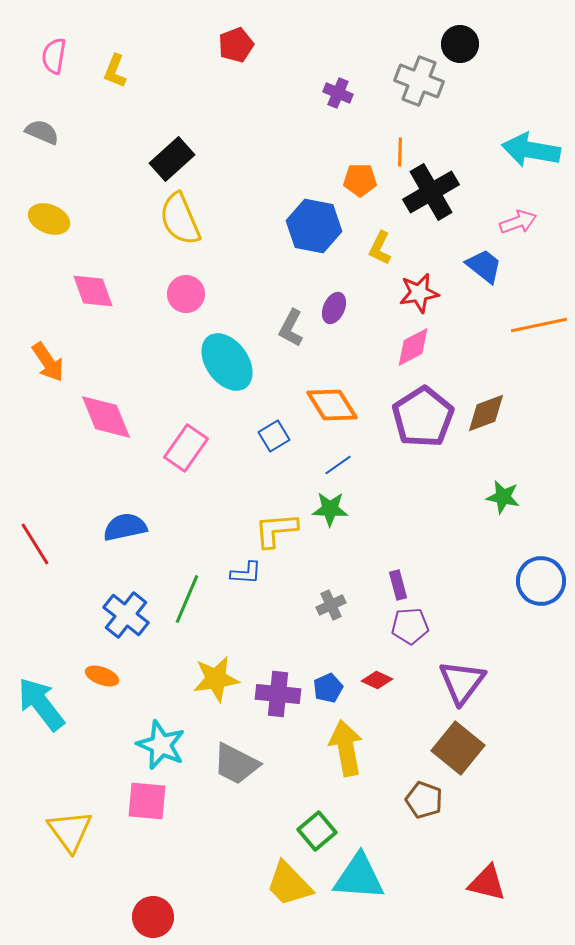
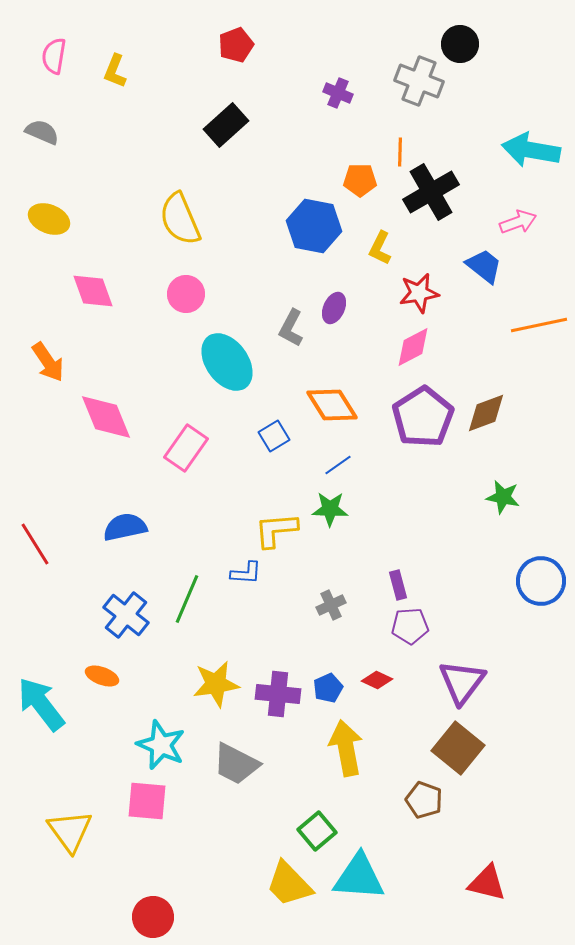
black rectangle at (172, 159): moved 54 px right, 34 px up
yellow star at (216, 679): moved 5 px down
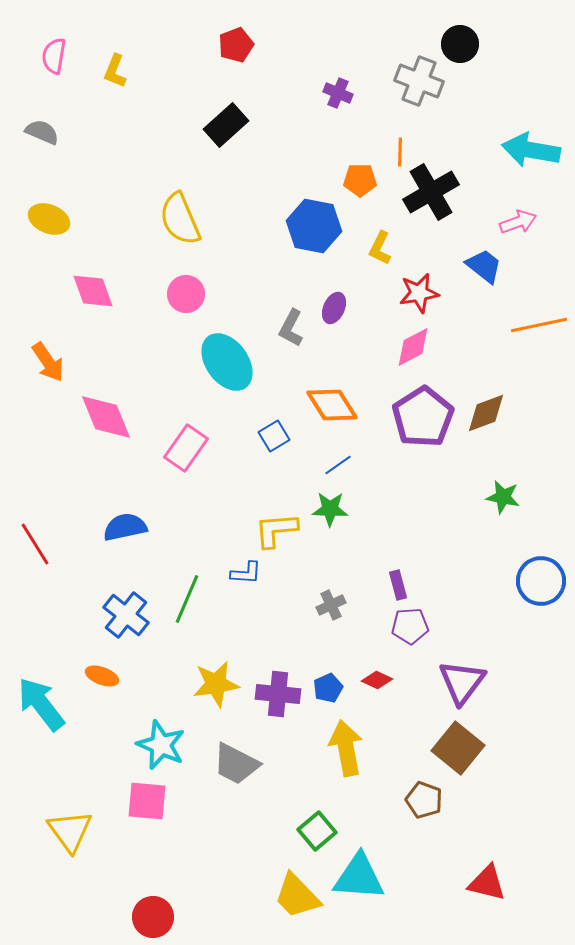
yellow trapezoid at (289, 884): moved 8 px right, 12 px down
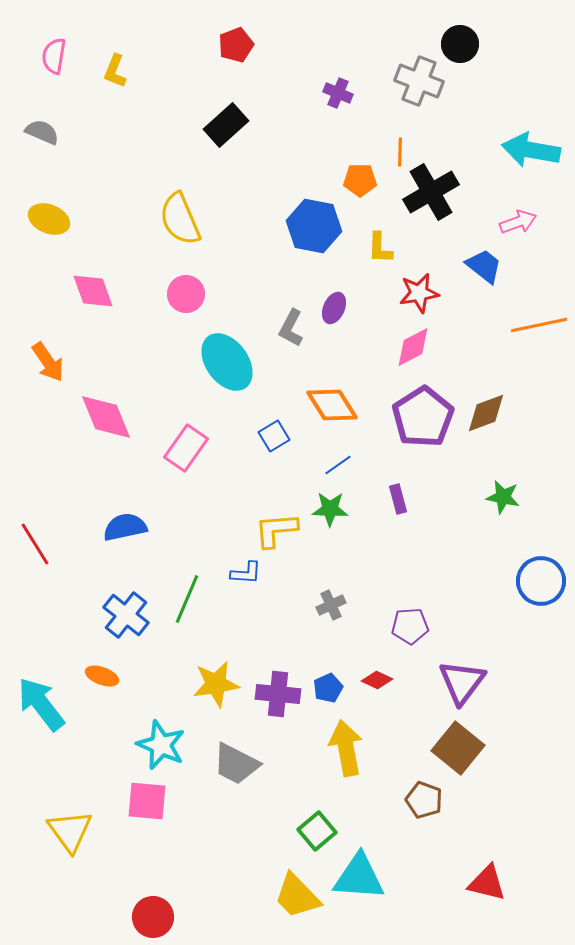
yellow L-shape at (380, 248): rotated 24 degrees counterclockwise
purple rectangle at (398, 585): moved 86 px up
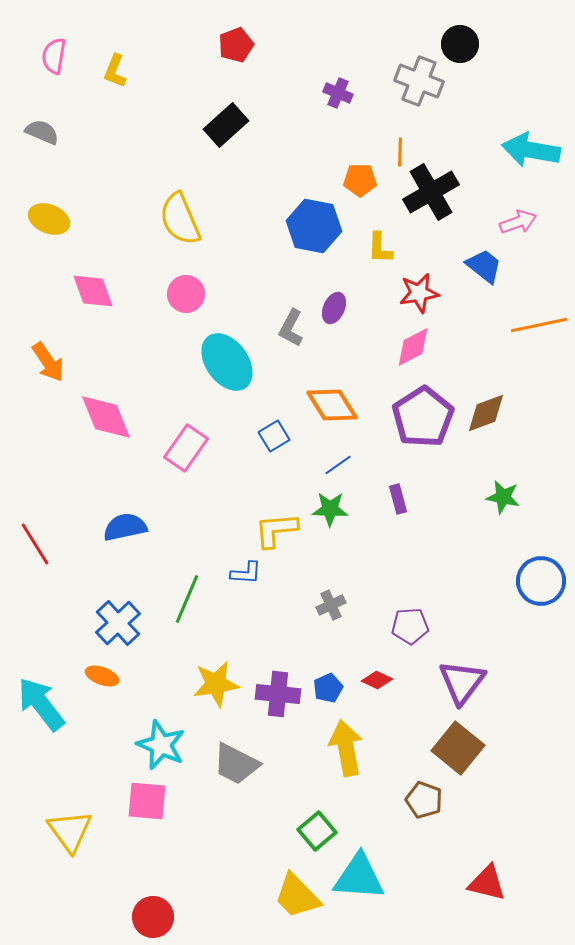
blue cross at (126, 615): moved 8 px left, 8 px down; rotated 9 degrees clockwise
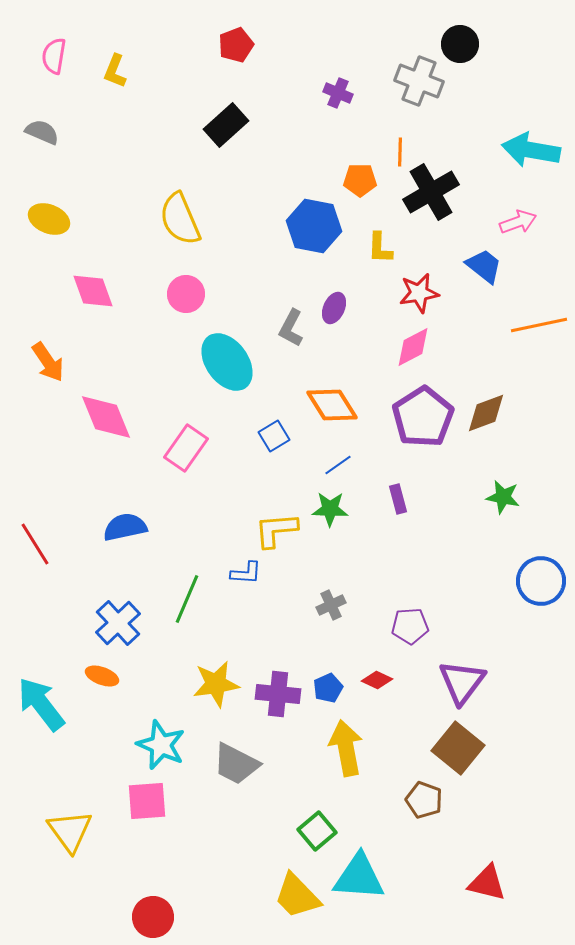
pink square at (147, 801): rotated 9 degrees counterclockwise
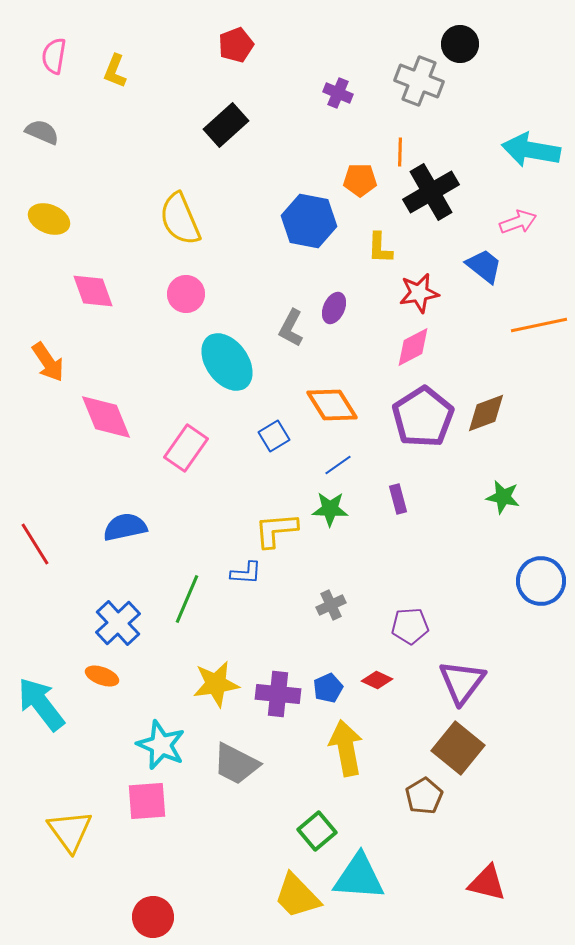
blue hexagon at (314, 226): moved 5 px left, 5 px up
brown pentagon at (424, 800): moved 4 px up; rotated 21 degrees clockwise
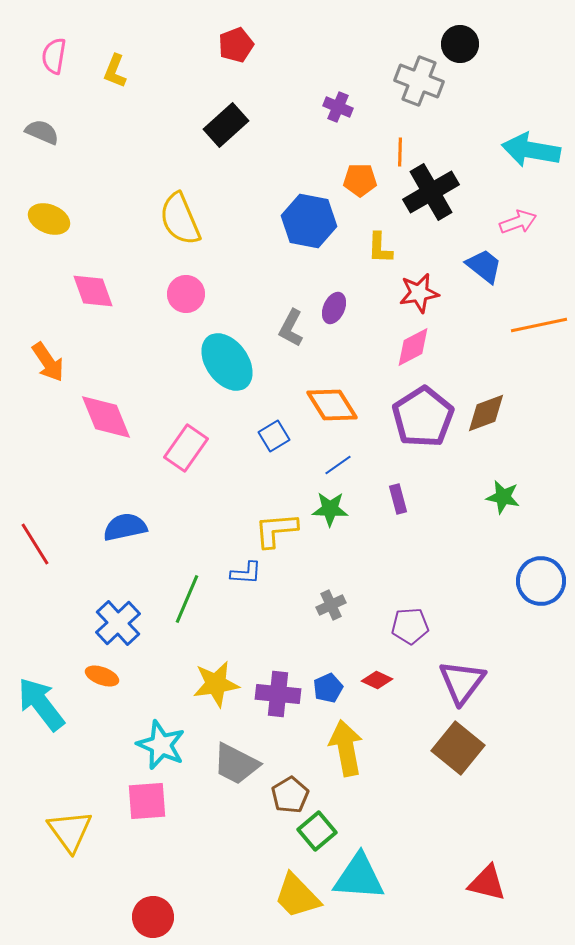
purple cross at (338, 93): moved 14 px down
brown pentagon at (424, 796): moved 134 px left, 1 px up
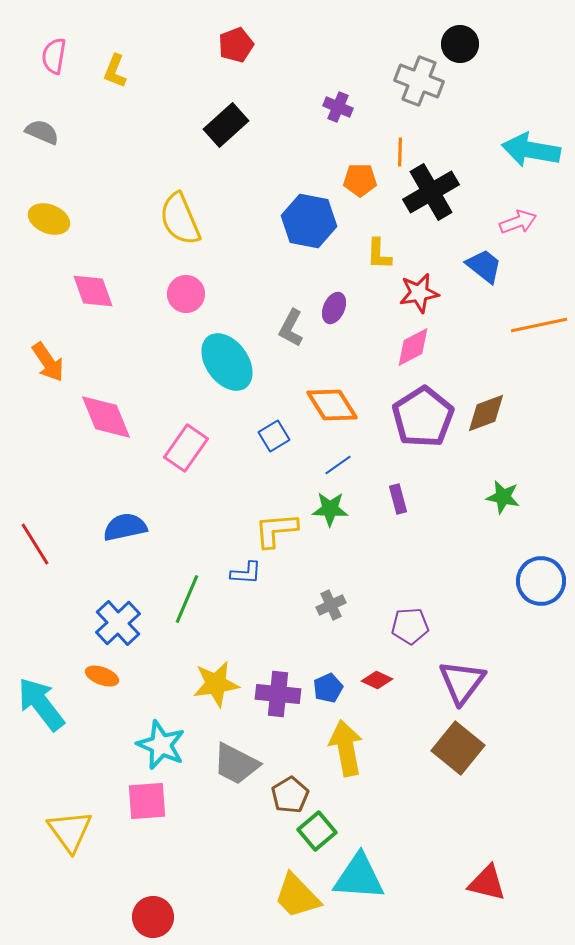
yellow L-shape at (380, 248): moved 1 px left, 6 px down
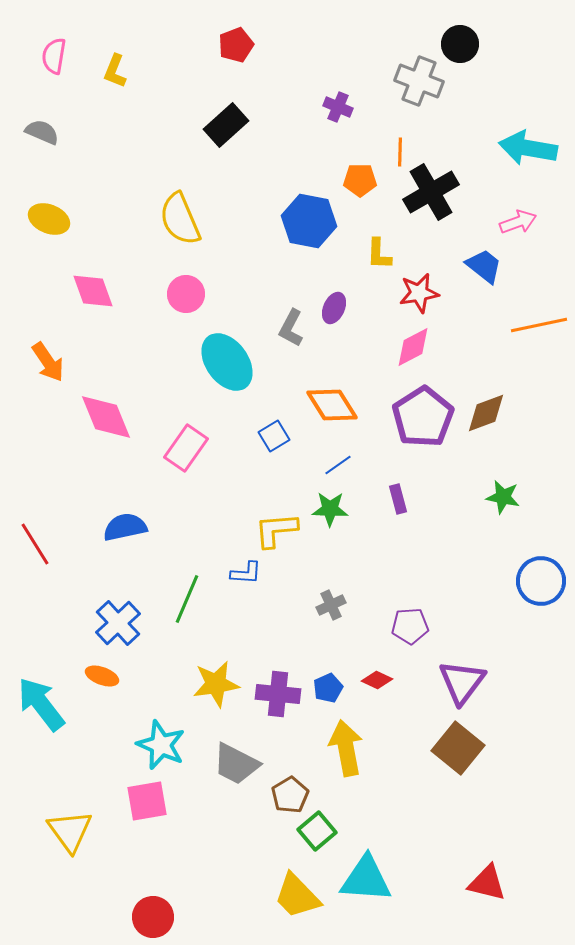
cyan arrow at (531, 150): moved 3 px left, 2 px up
pink square at (147, 801): rotated 6 degrees counterclockwise
cyan triangle at (359, 877): moved 7 px right, 2 px down
